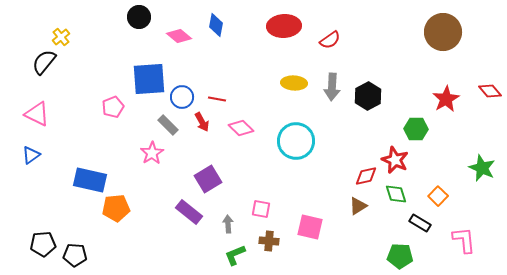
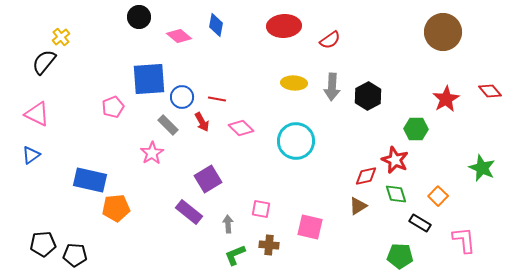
brown cross at (269, 241): moved 4 px down
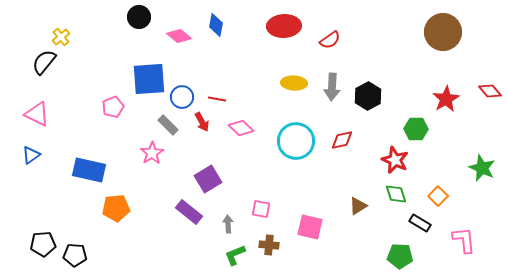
red diamond at (366, 176): moved 24 px left, 36 px up
blue rectangle at (90, 180): moved 1 px left, 10 px up
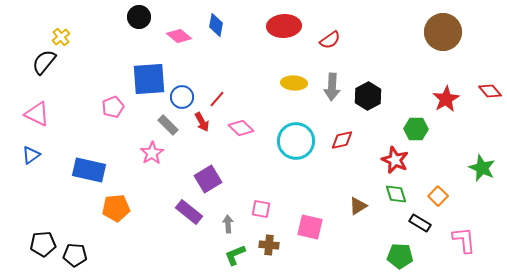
red line at (217, 99): rotated 60 degrees counterclockwise
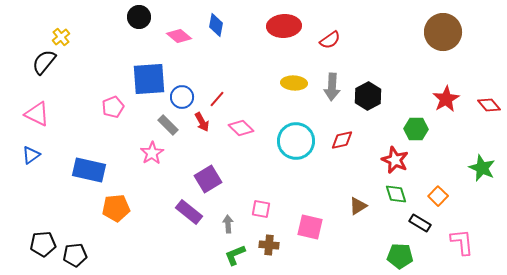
red diamond at (490, 91): moved 1 px left, 14 px down
pink L-shape at (464, 240): moved 2 px left, 2 px down
black pentagon at (75, 255): rotated 10 degrees counterclockwise
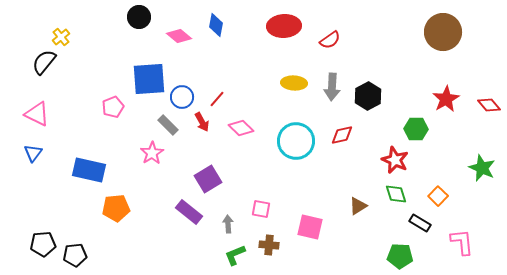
red diamond at (342, 140): moved 5 px up
blue triangle at (31, 155): moved 2 px right, 2 px up; rotated 18 degrees counterclockwise
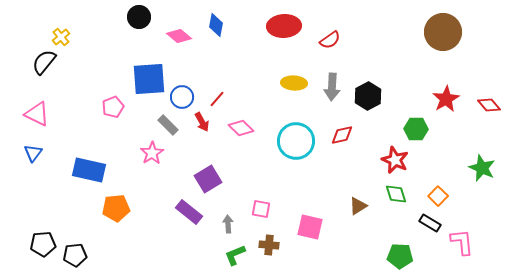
black rectangle at (420, 223): moved 10 px right
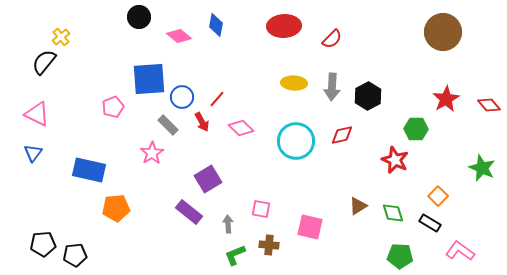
red semicircle at (330, 40): moved 2 px right, 1 px up; rotated 10 degrees counterclockwise
green diamond at (396, 194): moved 3 px left, 19 px down
pink L-shape at (462, 242): moved 2 px left, 9 px down; rotated 48 degrees counterclockwise
